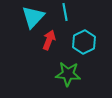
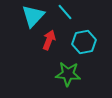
cyan line: rotated 30 degrees counterclockwise
cyan triangle: moved 1 px up
cyan hexagon: rotated 15 degrees clockwise
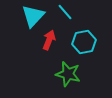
green star: rotated 10 degrees clockwise
